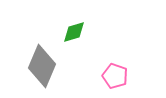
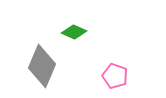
green diamond: rotated 40 degrees clockwise
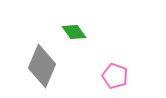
green diamond: rotated 30 degrees clockwise
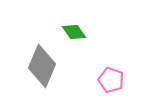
pink pentagon: moved 4 px left, 4 px down
